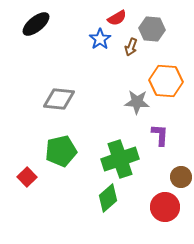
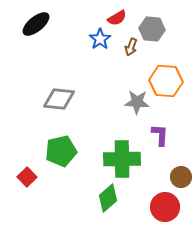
green cross: moved 2 px right; rotated 18 degrees clockwise
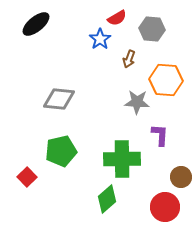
brown arrow: moved 2 px left, 12 px down
orange hexagon: moved 1 px up
green diamond: moved 1 px left, 1 px down
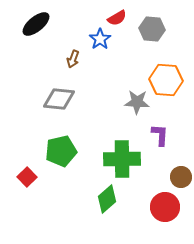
brown arrow: moved 56 px left
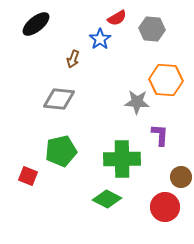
red square: moved 1 px right, 1 px up; rotated 24 degrees counterclockwise
green diamond: rotated 68 degrees clockwise
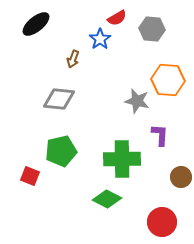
orange hexagon: moved 2 px right
gray star: moved 1 px up; rotated 10 degrees clockwise
red square: moved 2 px right
red circle: moved 3 px left, 15 px down
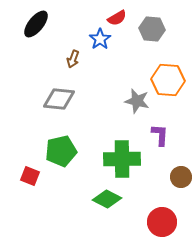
black ellipse: rotated 12 degrees counterclockwise
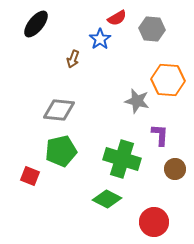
gray diamond: moved 11 px down
green cross: rotated 18 degrees clockwise
brown circle: moved 6 px left, 8 px up
red circle: moved 8 px left
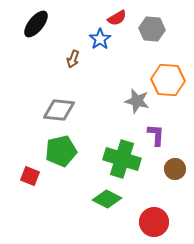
purple L-shape: moved 4 px left
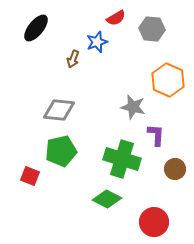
red semicircle: moved 1 px left
black ellipse: moved 4 px down
blue star: moved 3 px left, 3 px down; rotated 15 degrees clockwise
orange hexagon: rotated 20 degrees clockwise
gray star: moved 4 px left, 6 px down
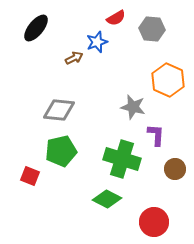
brown arrow: moved 1 px right, 1 px up; rotated 138 degrees counterclockwise
